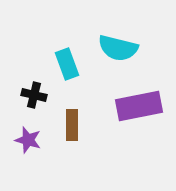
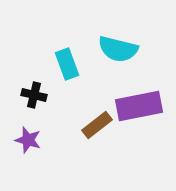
cyan semicircle: moved 1 px down
brown rectangle: moved 25 px right; rotated 52 degrees clockwise
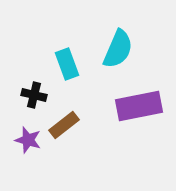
cyan semicircle: rotated 81 degrees counterclockwise
brown rectangle: moved 33 px left
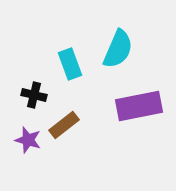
cyan rectangle: moved 3 px right
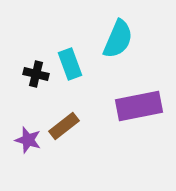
cyan semicircle: moved 10 px up
black cross: moved 2 px right, 21 px up
brown rectangle: moved 1 px down
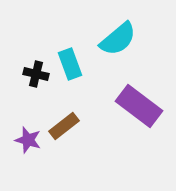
cyan semicircle: rotated 27 degrees clockwise
purple rectangle: rotated 48 degrees clockwise
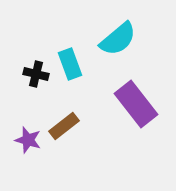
purple rectangle: moved 3 px left, 2 px up; rotated 15 degrees clockwise
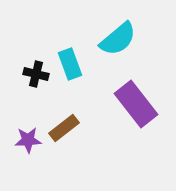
brown rectangle: moved 2 px down
purple star: rotated 20 degrees counterclockwise
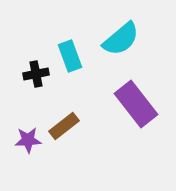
cyan semicircle: moved 3 px right
cyan rectangle: moved 8 px up
black cross: rotated 25 degrees counterclockwise
brown rectangle: moved 2 px up
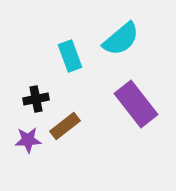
black cross: moved 25 px down
brown rectangle: moved 1 px right
